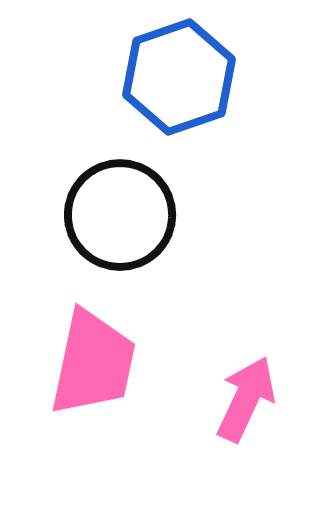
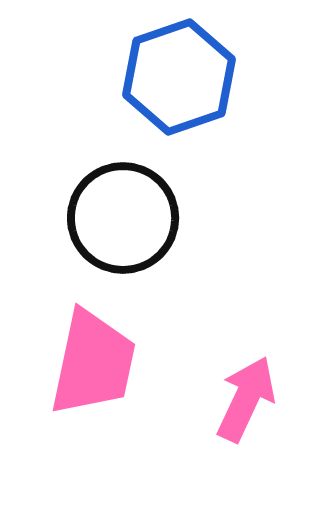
black circle: moved 3 px right, 3 px down
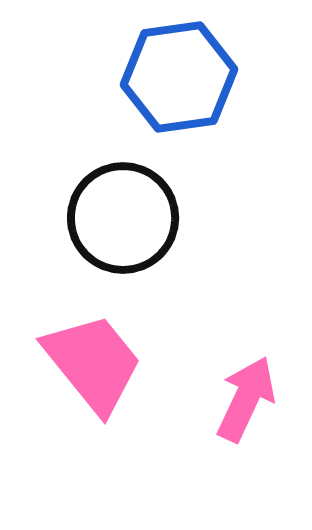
blue hexagon: rotated 11 degrees clockwise
pink trapezoid: rotated 51 degrees counterclockwise
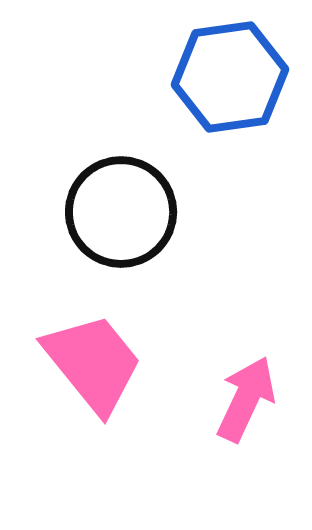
blue hexagon: moved 51 px right
black circle: moved 2 px left, 6 px up
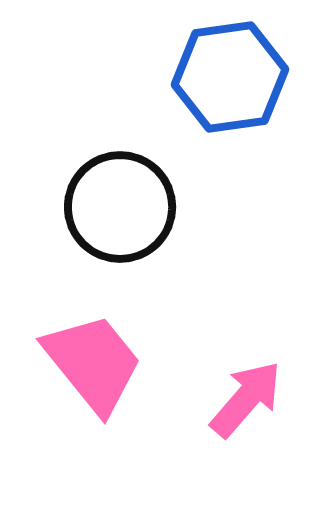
black circle: moved 1 px left, 5 px up
pink arrow: rotated 16 degrees clockwise
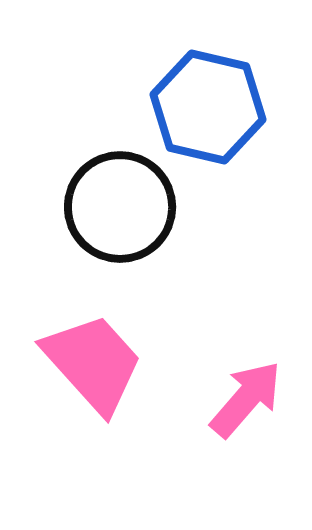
blue hexagon: moved 22 px left, 30 px down; rotated 21 degrees clockwise
pink trapezoid: rotated 3 degrees counterclockwise
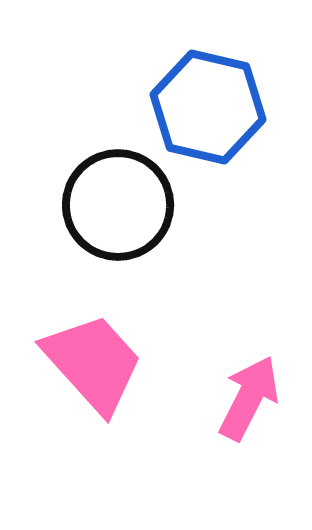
black circle: moved 2 px left, 2 px up
pink arrow: moved 3 px right, 1 px up; rotated 14 degrees counterclockwise
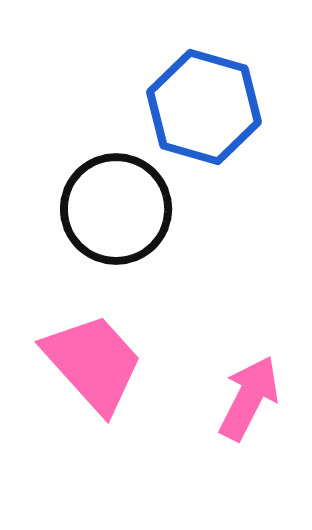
blue hexagon: moved 4 px left; rotated 3 degrees clockwise
black circle: moved 2 px left, 4 px down
